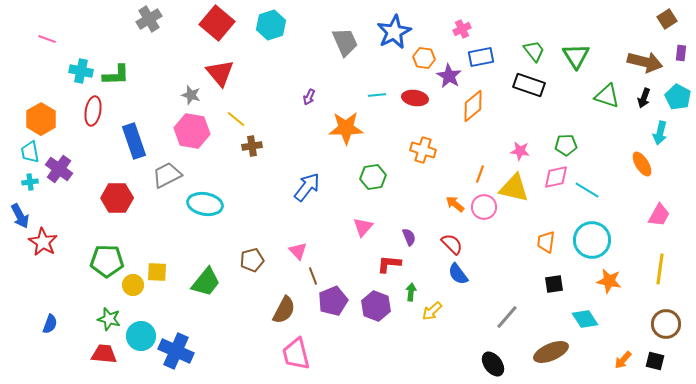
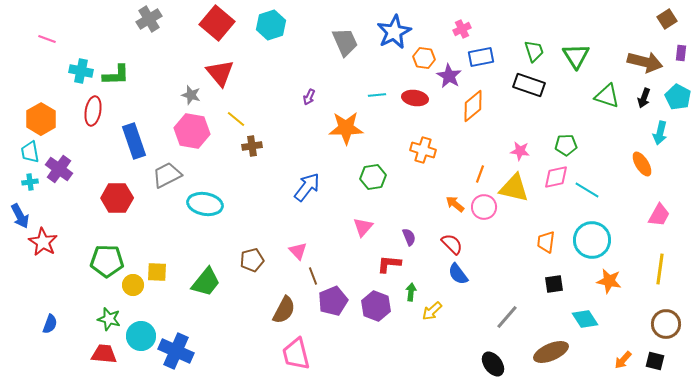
green trapezoid at (534, 51): rotated 20 degrees clockwise
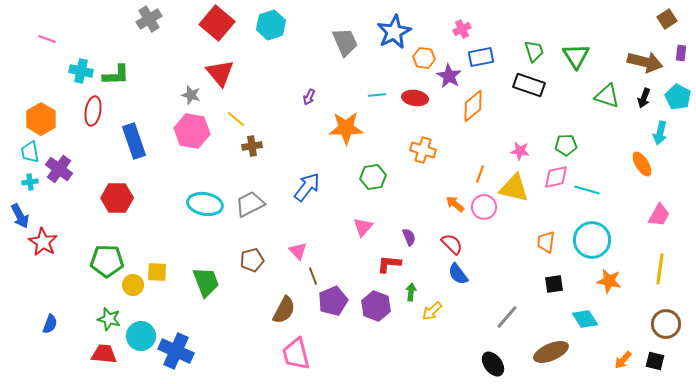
gray trapezoid at (167, 175): moved 83 px right, 29 px down
cyan line at (587, 190): rotated 15 degrees counterclockwise
green trapezoid at (206, 282): rotated 60 degrees counterclockwise
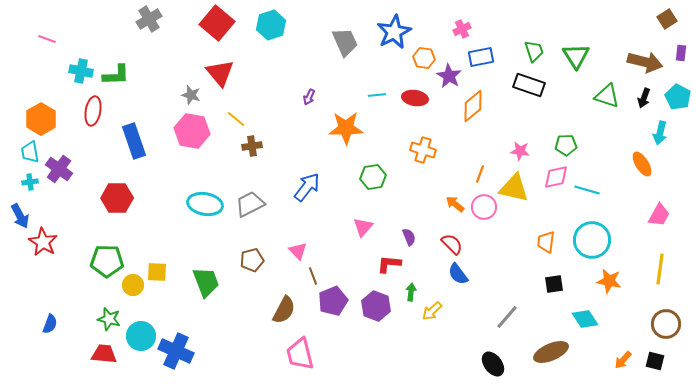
pink trapezoid at (296, 354): moved 4 px right
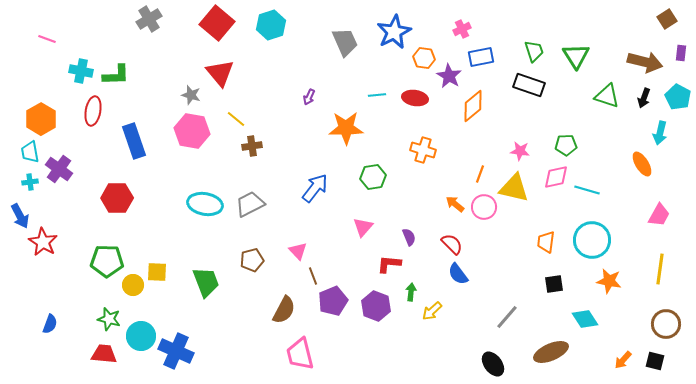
blue arrow at (307, 187): moved 8 px right, 1 px down
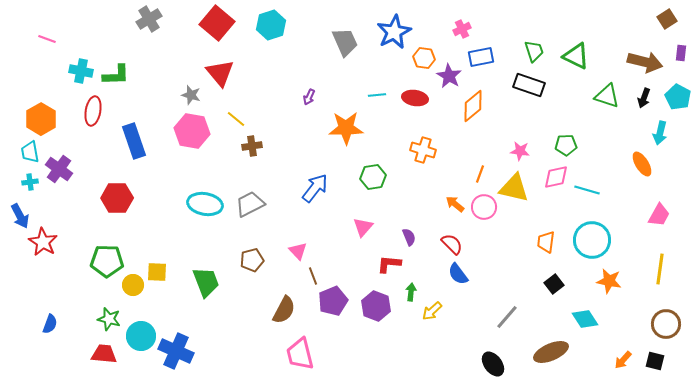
green triangle at (576, 56): rotated 32 degrees counterclockwise
black square at (554, 284): rotated 30 degrees counterclockwise
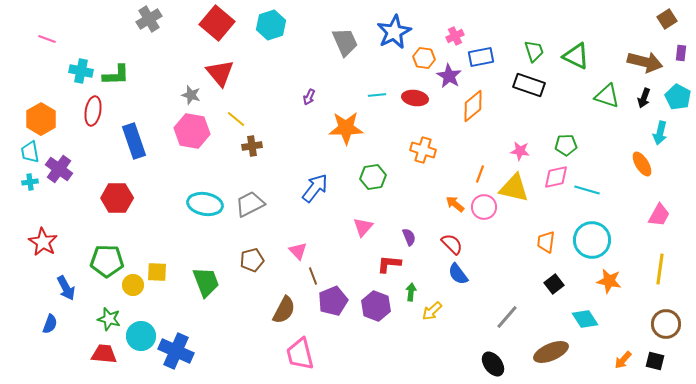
pink cross at (462, 29): moved 7 px left, 7 px down
blue arrow at (20, 216): moved 46 px right, 72 px down
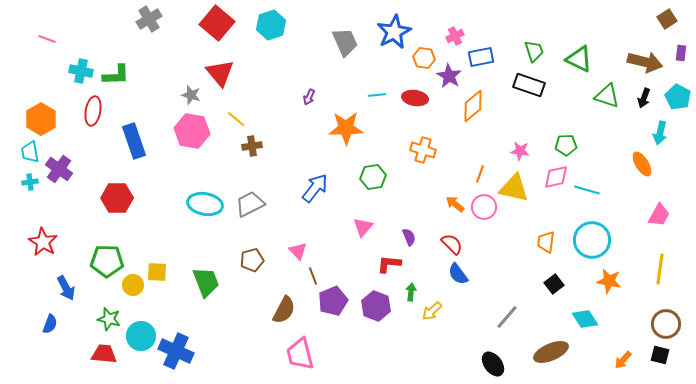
green triangle at (576, 56): moved 3 px right, 3 px down
black square at (655, 361): moved 5 px right, 6 px up
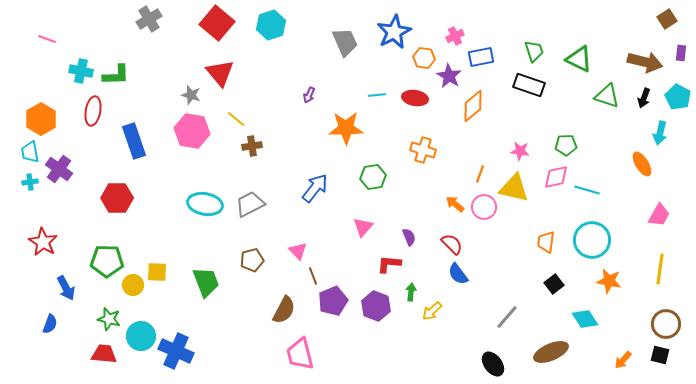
purple arrow at (309, 97): moved 2 px up
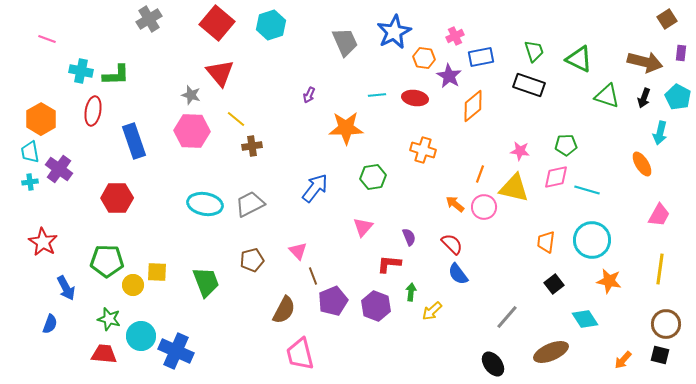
pink hexagon at (192, 131): rotated 8 degrees counterclockwise
